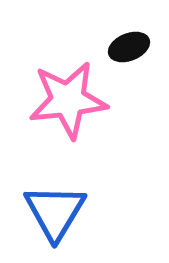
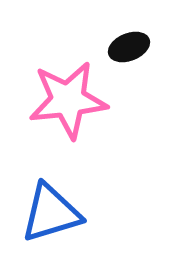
blue triangle: moved 4 px left, 1 px down; rotated 42 degrees clockwise
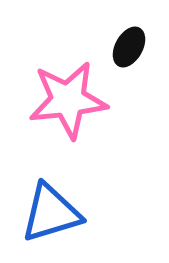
black ellipse: rotated 39 degrees counterclockwise
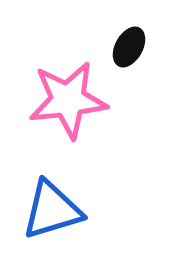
blue triangle: moved 1 px right, 3 px up
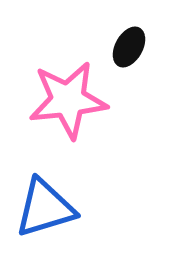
blue triangle: moved 7 px left, 2 px up
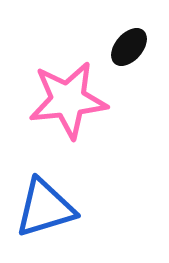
black ellipse: rotated 12 degrees clockwise
